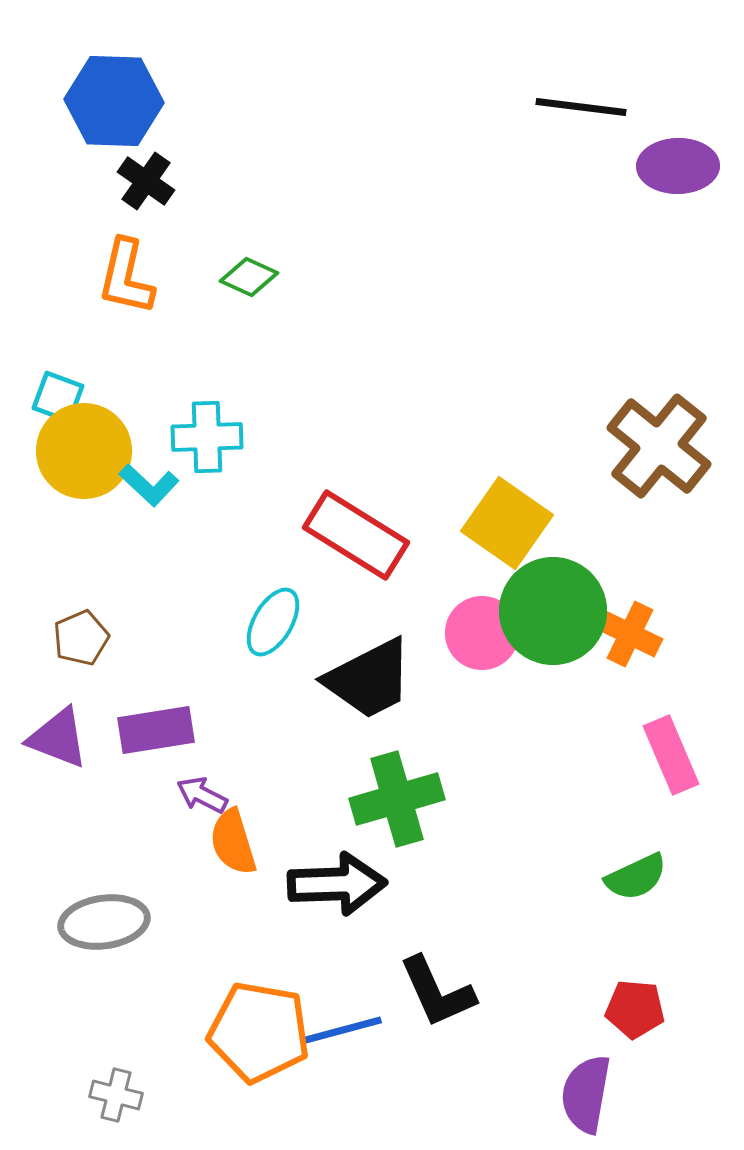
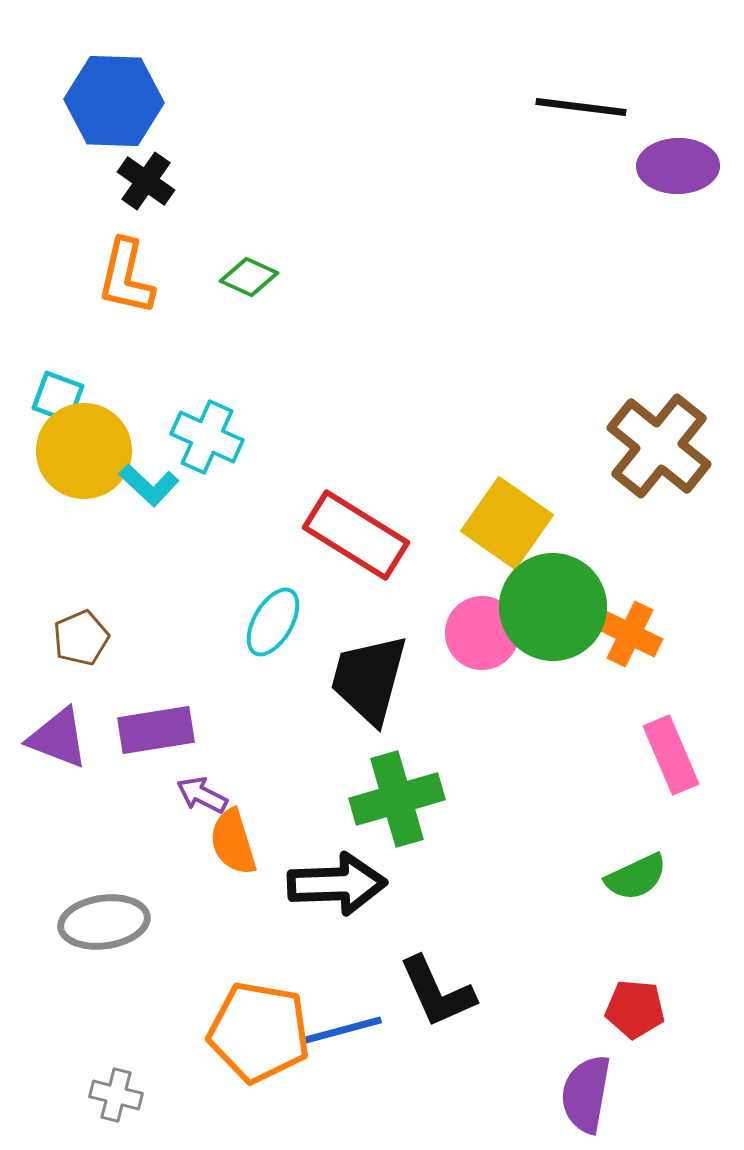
cyan cross: rotated 26 degrees clockwise
green circle: moved 4 px up
black trapezoid: rotated 132 degrees clockwise
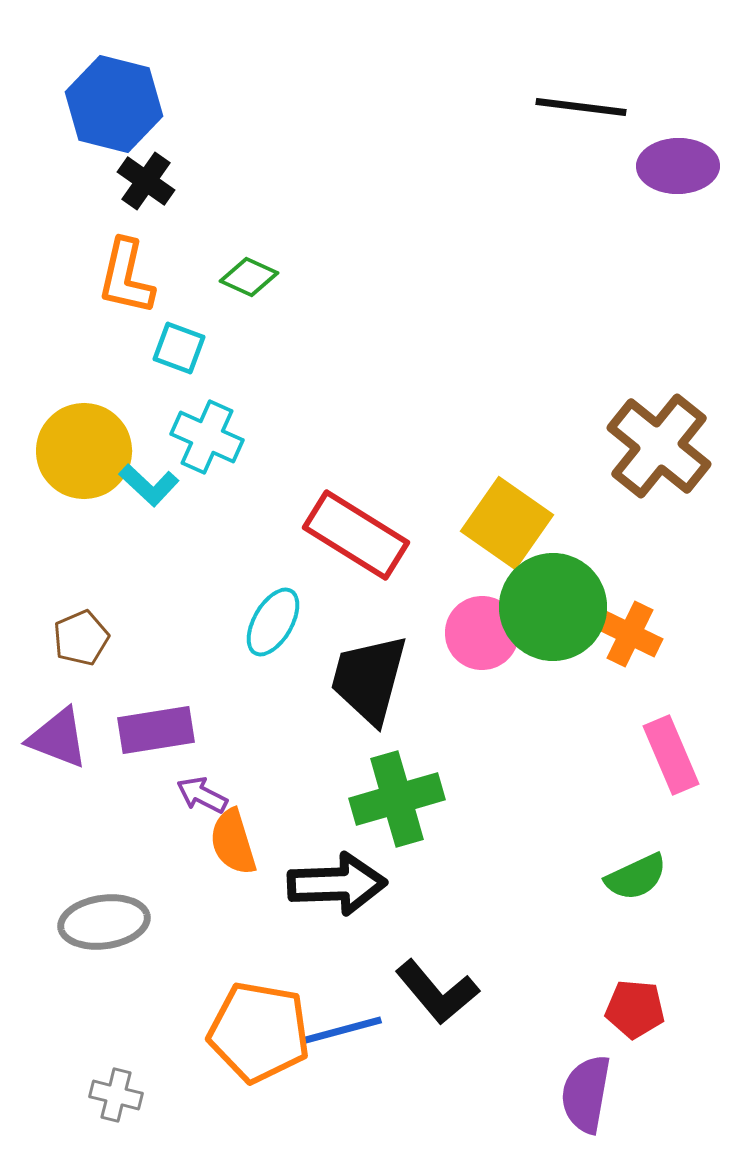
blue hexagon: moved 3 px down; rotated 12 degrees clockwise
cyan square: moved 121 px right, 49 px up
black L-shape: rotated 16 degrees counterclockwise
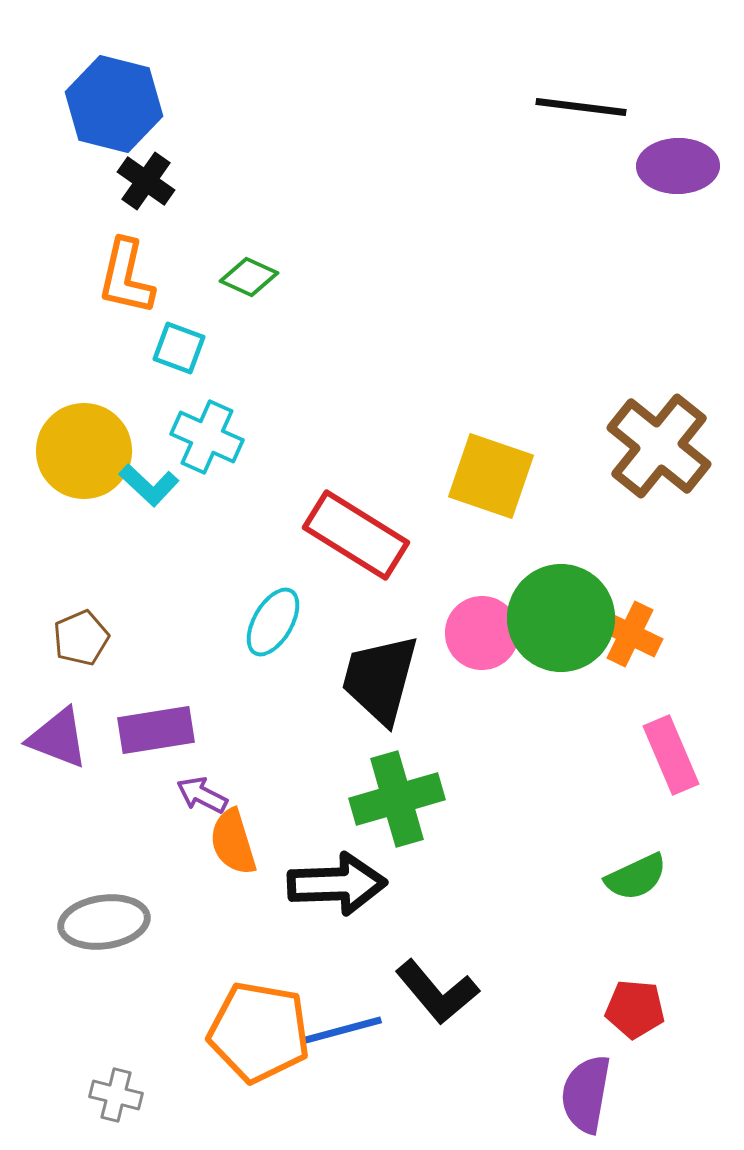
yellow square: moved 16 px left, 47 px up; rotated 16 degrees counterclockwise
green circle: moved 8 px right, 11 px down
black trapezoid: moved 11 px right
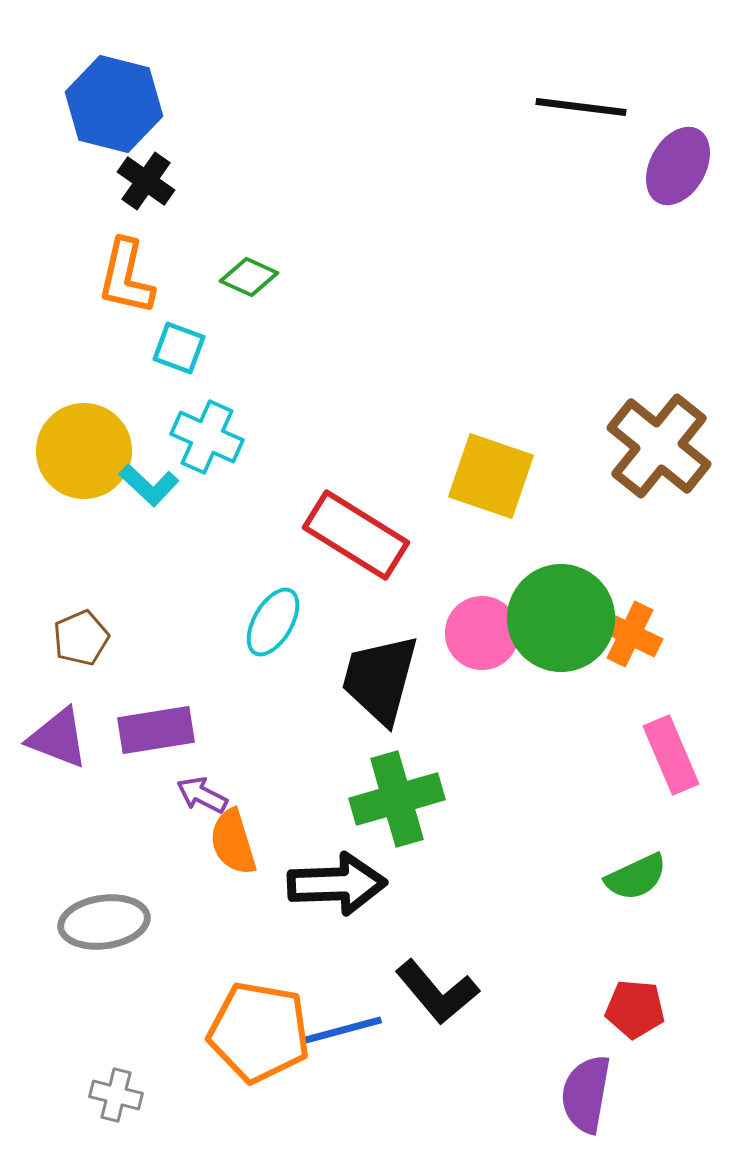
purple ellipse: rotated 60 degrees counterclockwise
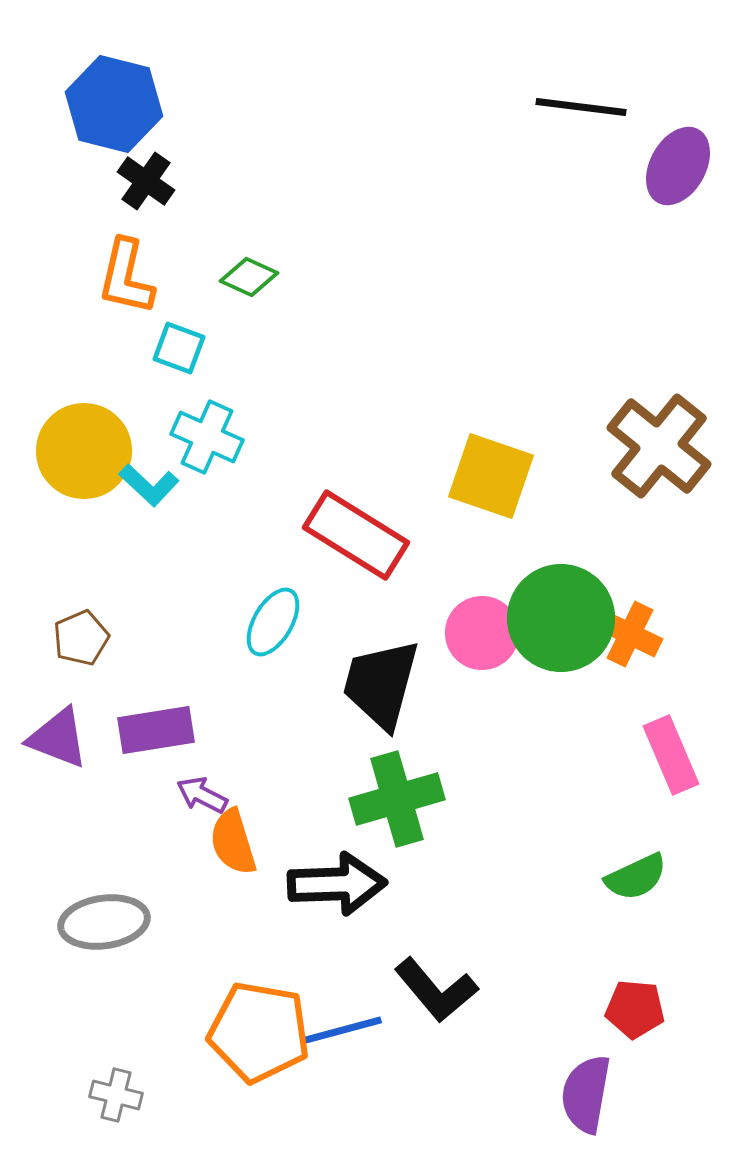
black trapezoid: moved 1 px right, 5 px down
black L-shape: moved 1 px left, 2 px up
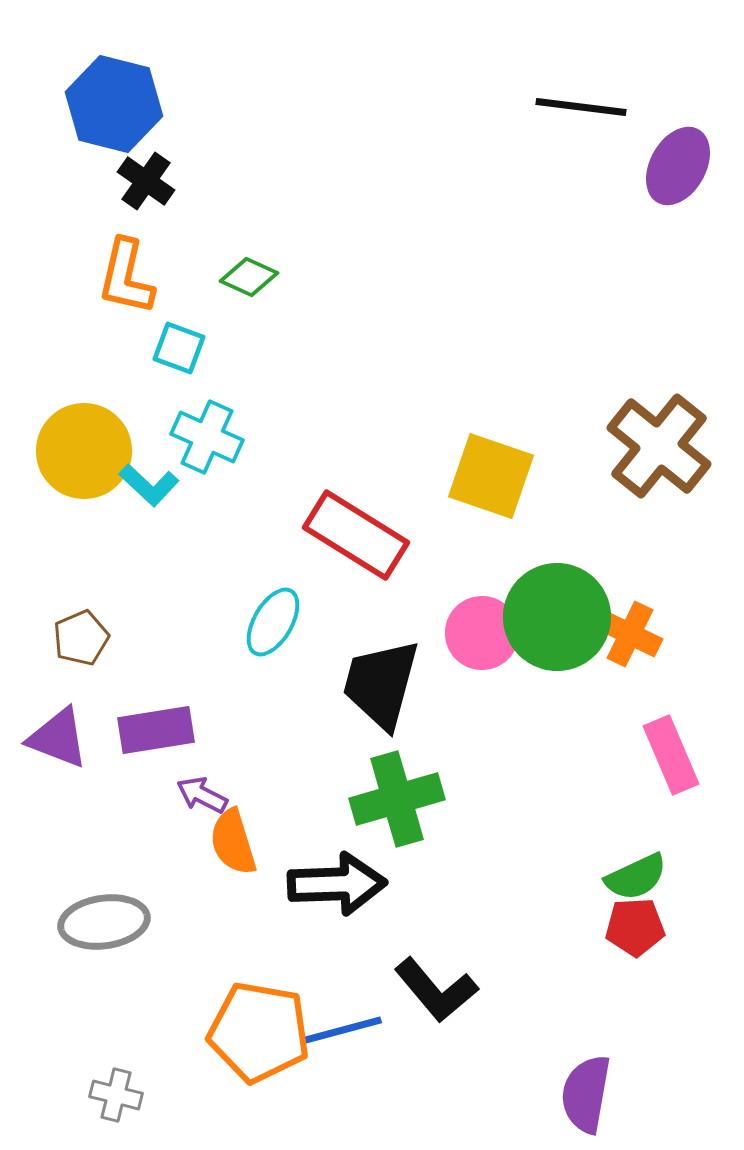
green circle: moved 4 px left, 1 px up
red pentagon: moved 82 px up; rotated 8 degrees counterclockwise
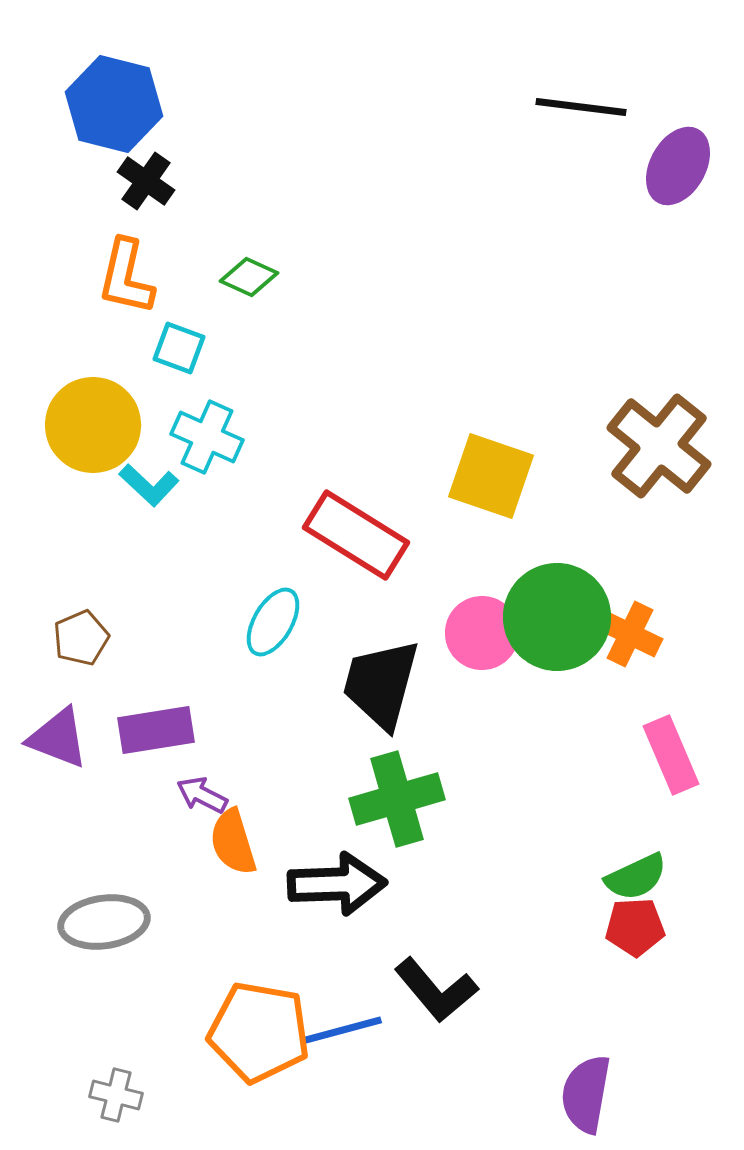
yellow circle: moved 9 px right, 26 px up
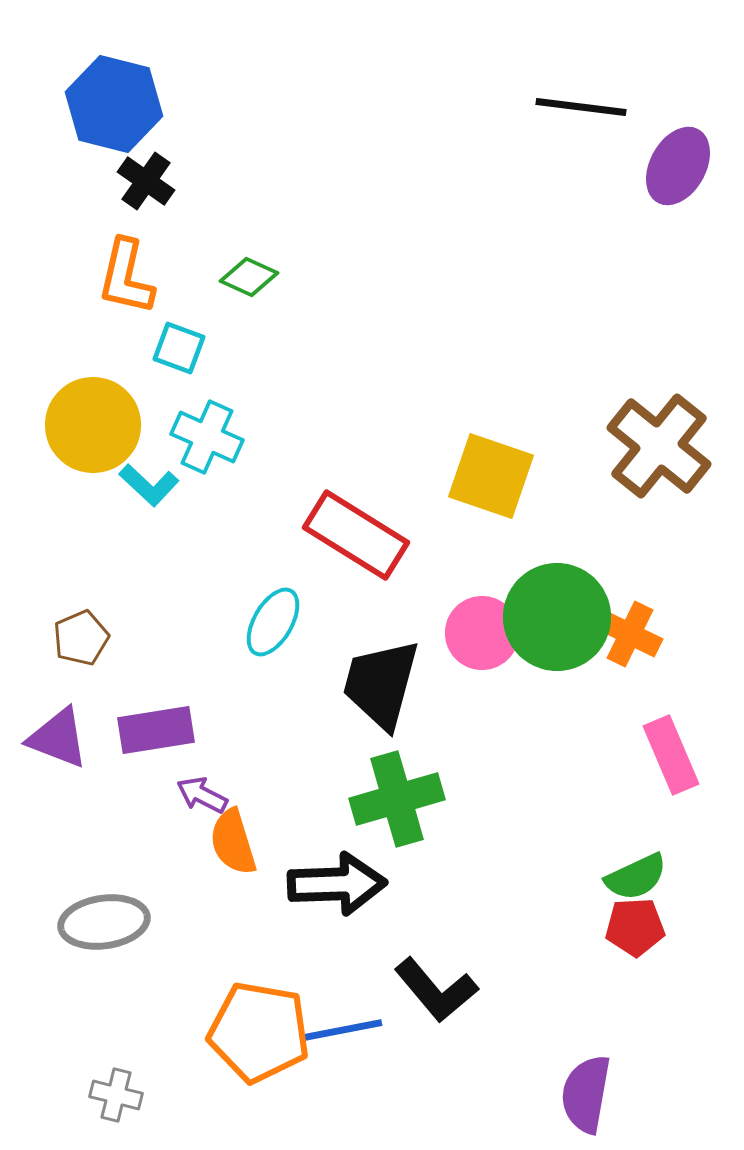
blue line: rotated 4 degrees clockwise
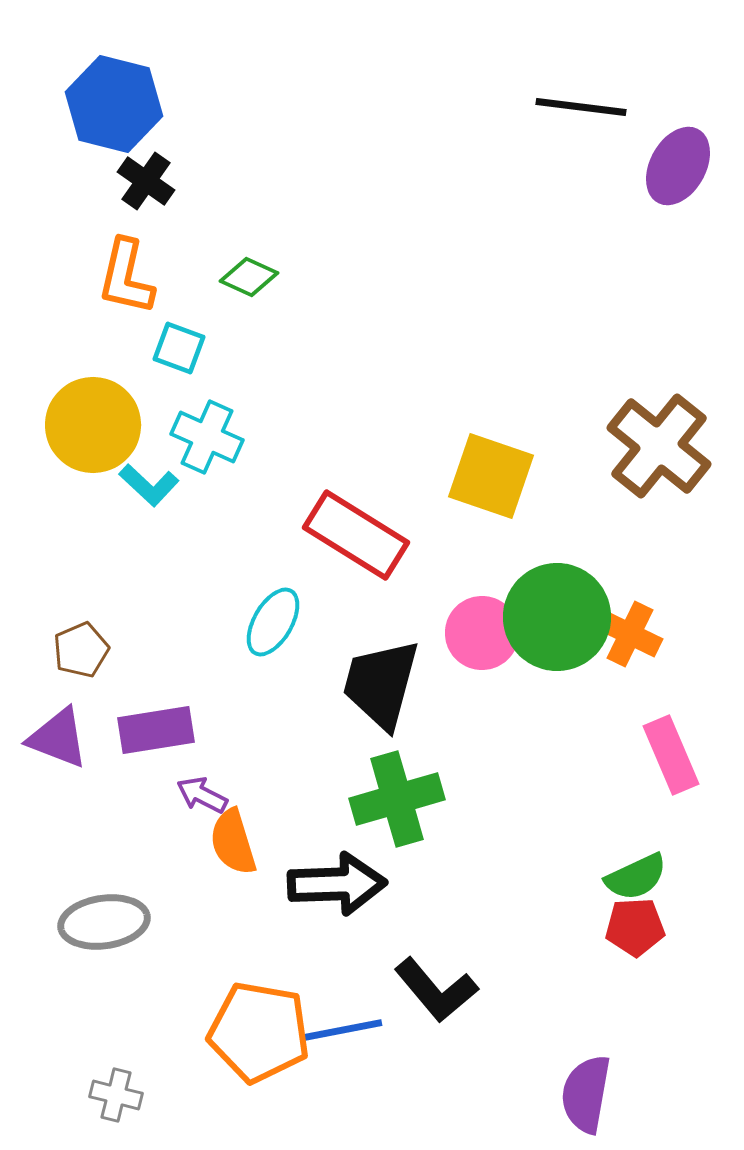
brown pentagon: moved 12 px down
